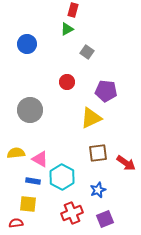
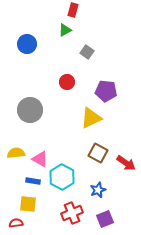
green triangle: moved 2 px left, 1 px down
brown square: rotated 36 degrees clockwise
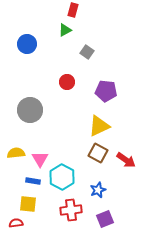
yellow triangle: moved 8 px right, 8 px down
pink triangle: rotated 30 degrees clockwise
red arrow: moved 3 px up
red cross: moved 1 px left, 3 px up; rotated 15 degrees clockwise
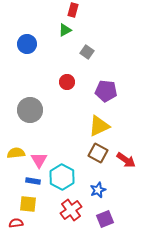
pink triangle: moved 1 px left, 1 px down
red cross: rotated 30 degrees counterclockwise
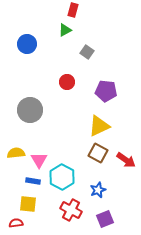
red cross: rotated 25 degrees counterclockwise
